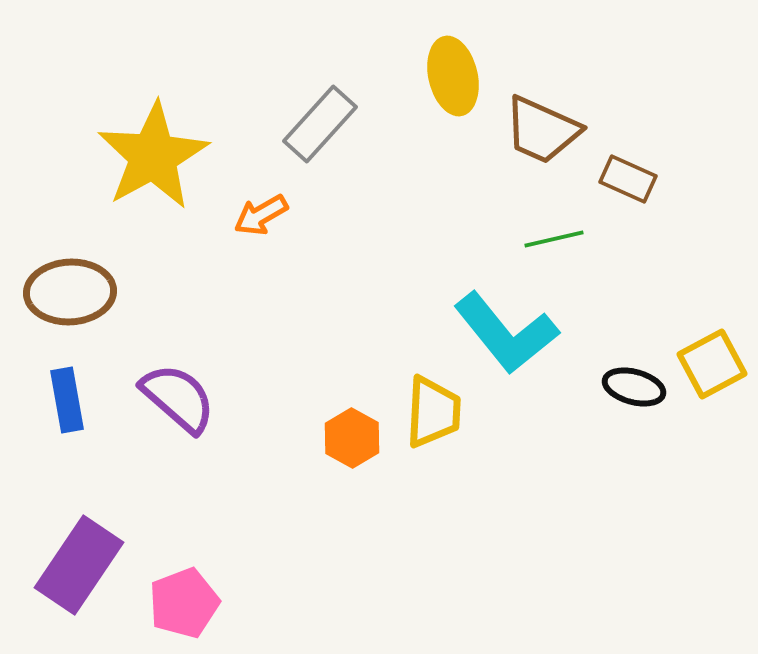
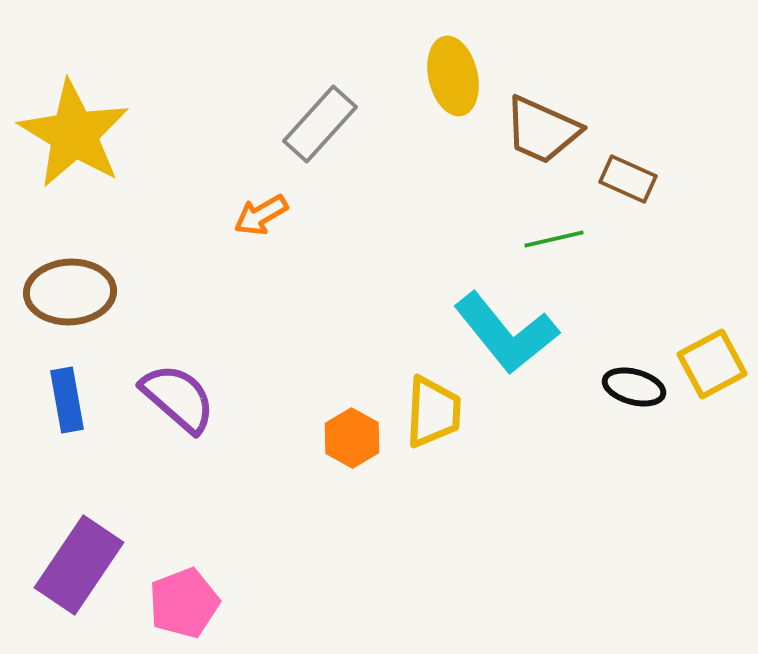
yellow star: moved 79 px left, 22 px up; rotated 12 degrees counterclockwise
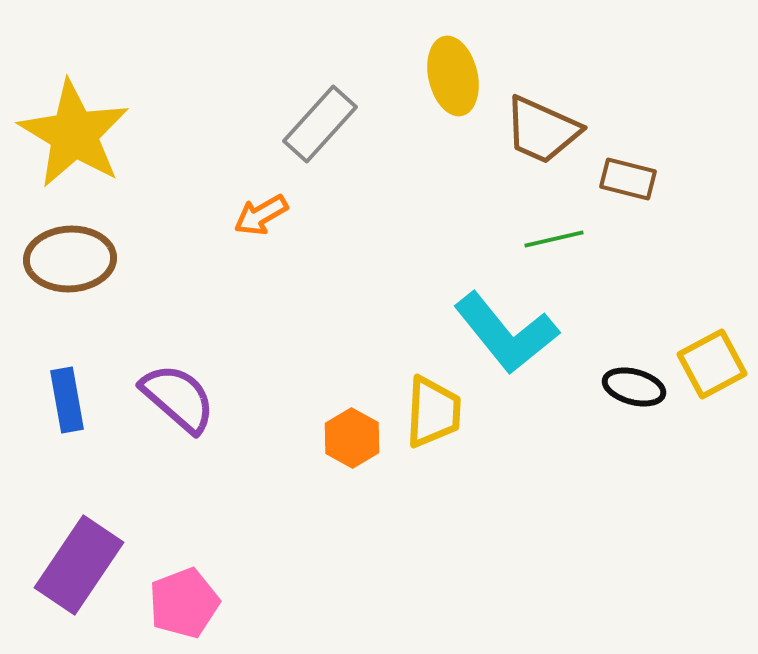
brown rectangle: rotated 10 degrees counterclockwise
brown ellipse: moved 33 px up
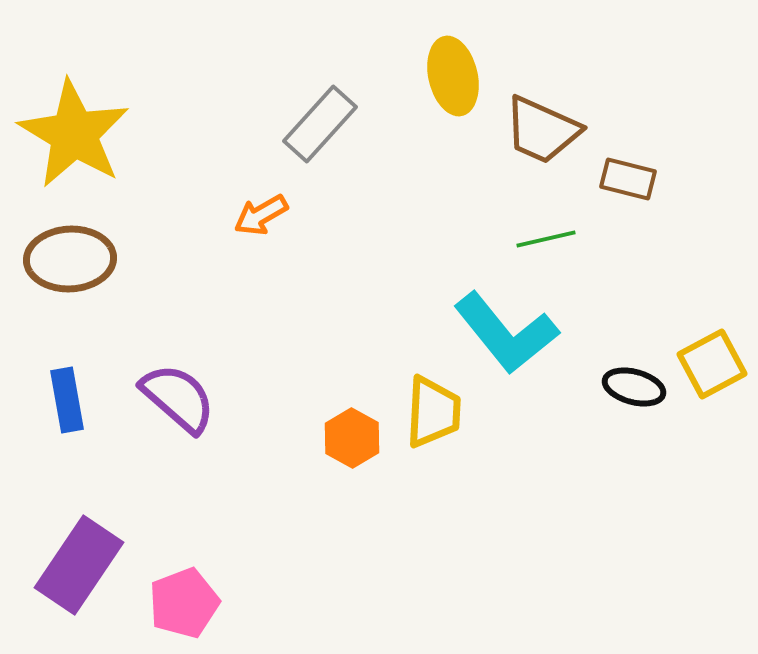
green line: moved 8 px left
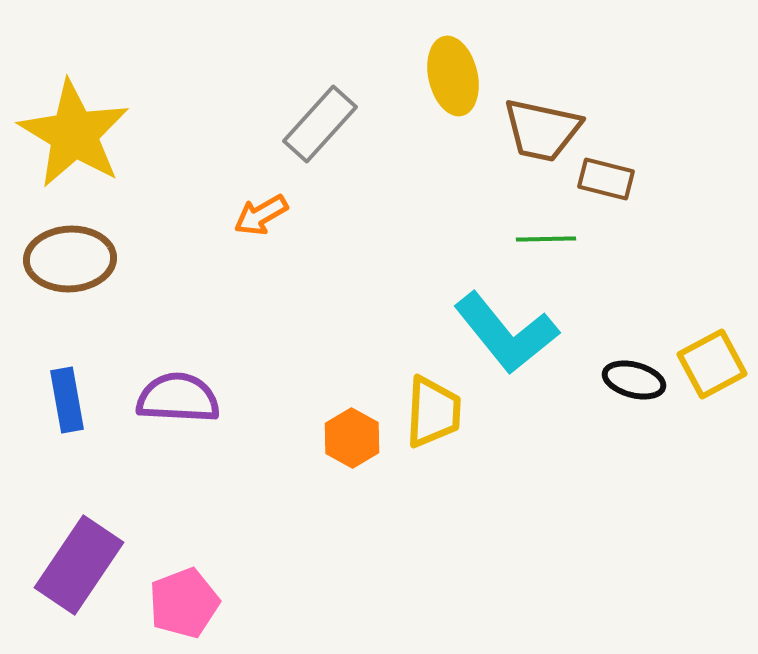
brown trapezoid: rotated 12 degrees counterclockwise
brown rectangle: moved 22 px left
green line: rotated 12 degrees clockwise
black ellipse: moved 7 px up
purple semicircle: rotated 38 degrees counterclockwise
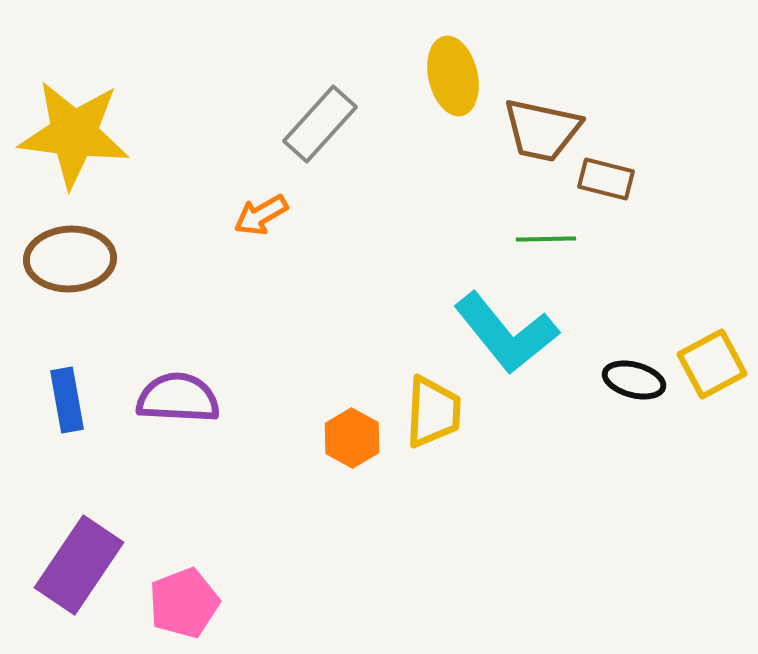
yellow star: rotated 24 degrees counterclockwise
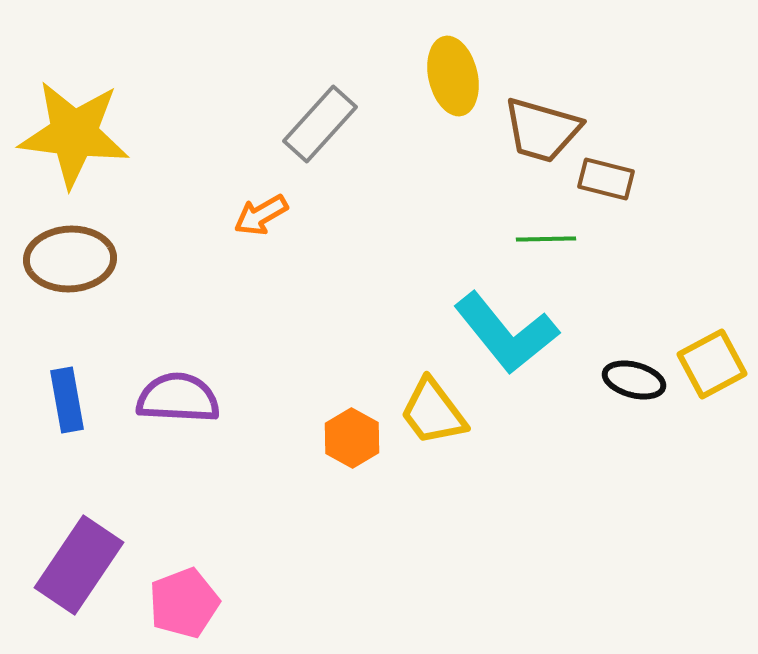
brown trapezoid: rotated 4 degrees clockwise
yellow trapezoid: rotated 140 degrees clockwise
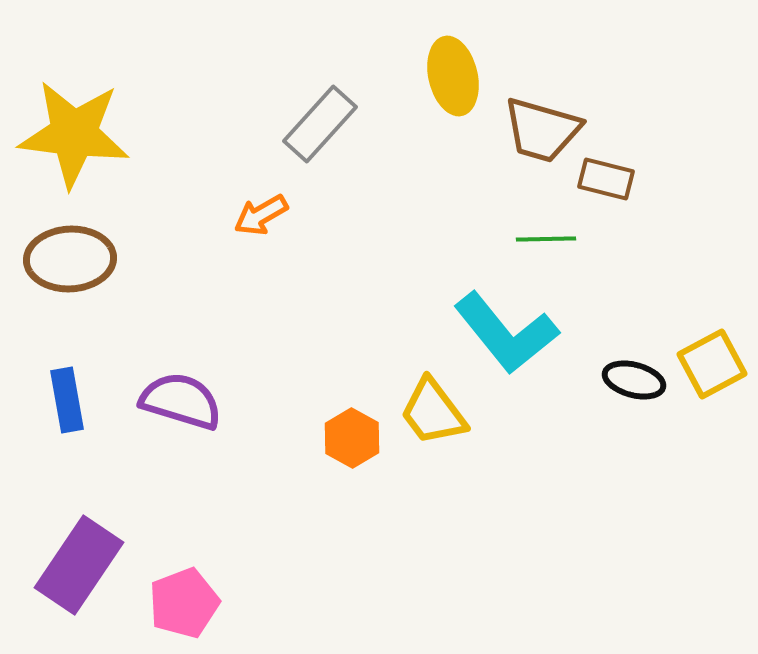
purple semicircle: moved 3 px right, 3 px down; rotated 14 degrees clockwise
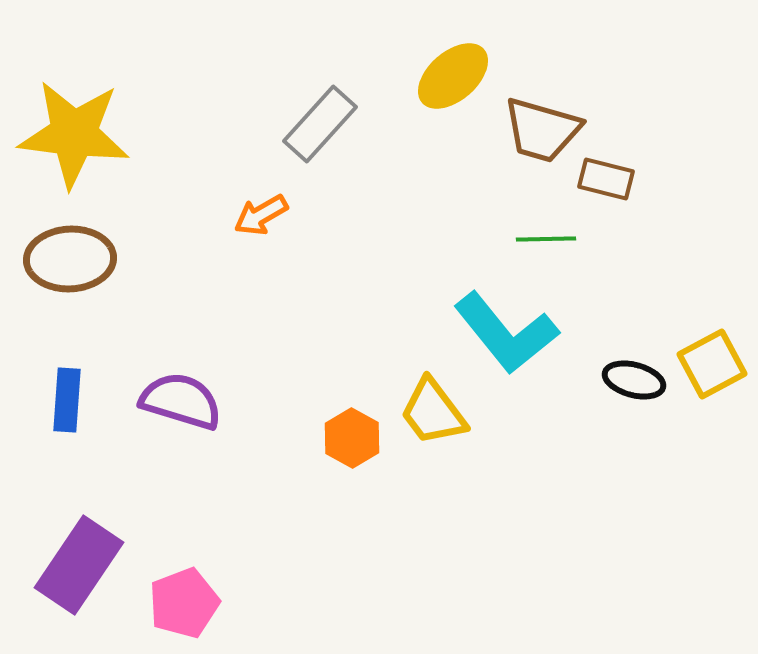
yellow ellipse: rotated 62 degrees clockwise
blue rectangle: rotated 14 degrees clockwise
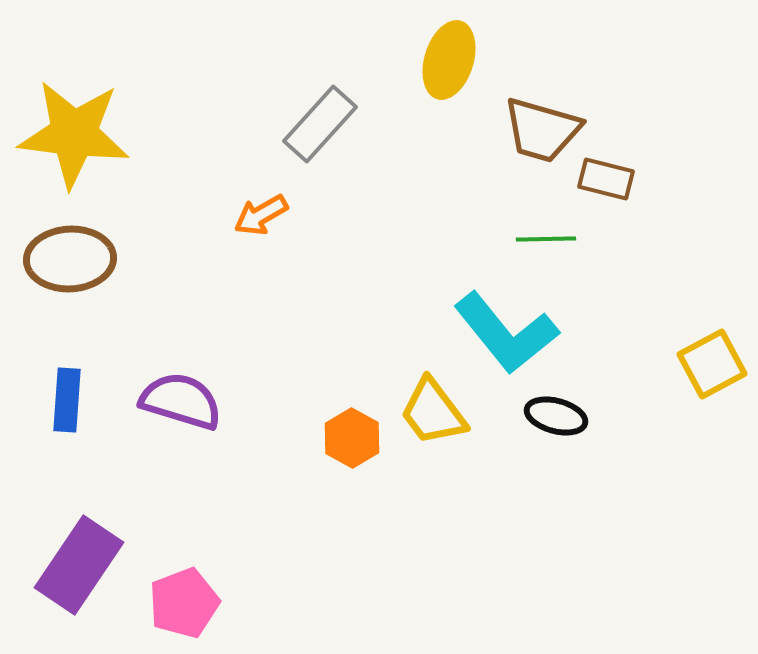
yellow ellipse: moved 4 px left, 16 px up; rotated 32 degrees counterclockwise
black ellipse: moved 78 px left, 36 px down
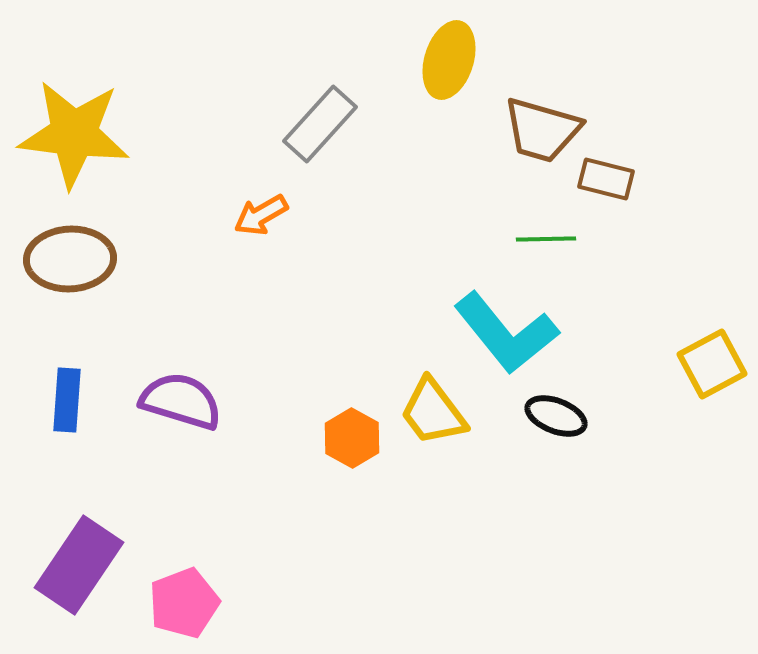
black ellipse: rotated 6 degrees clockwise
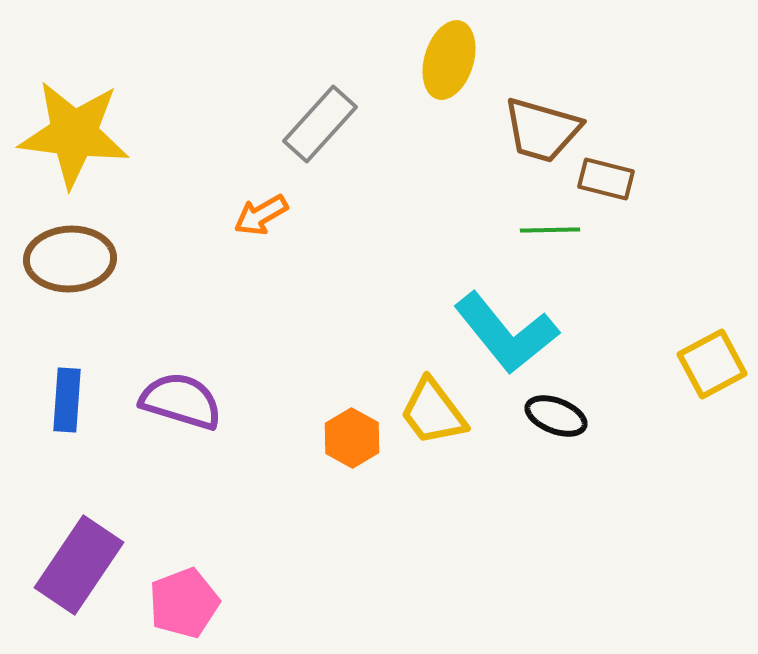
green line: moved 4 px right, 9 px up
